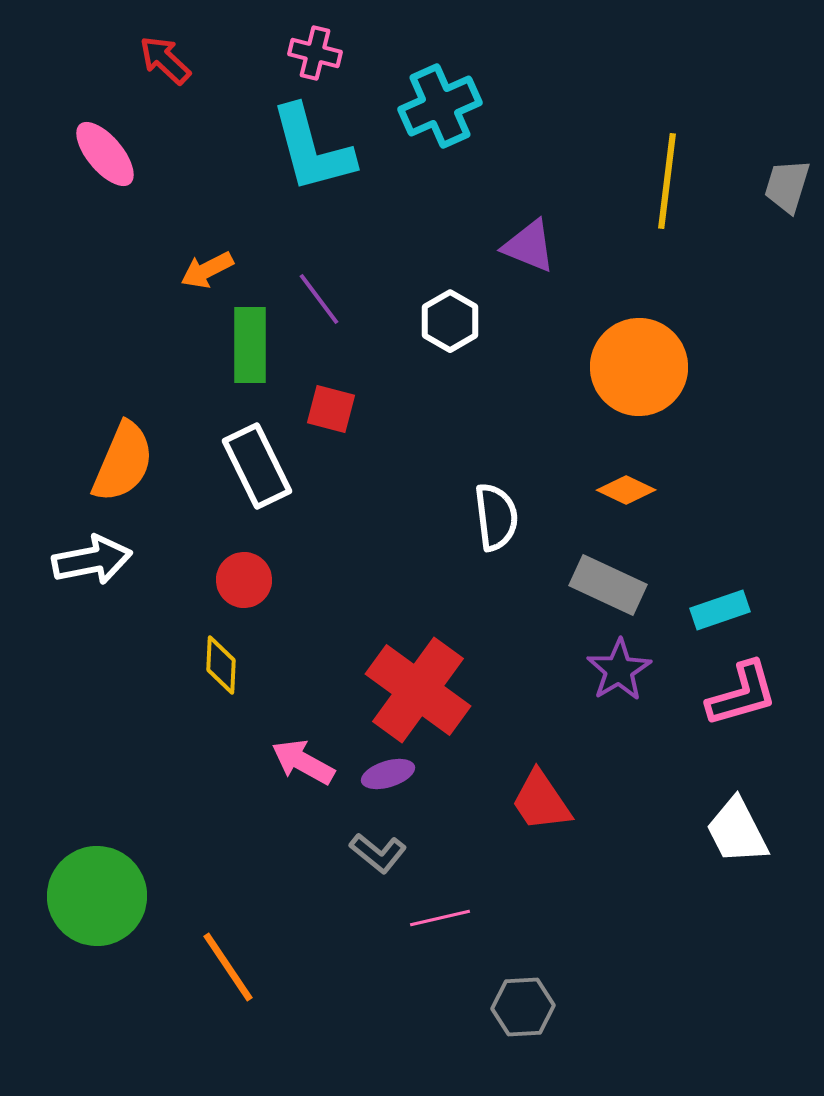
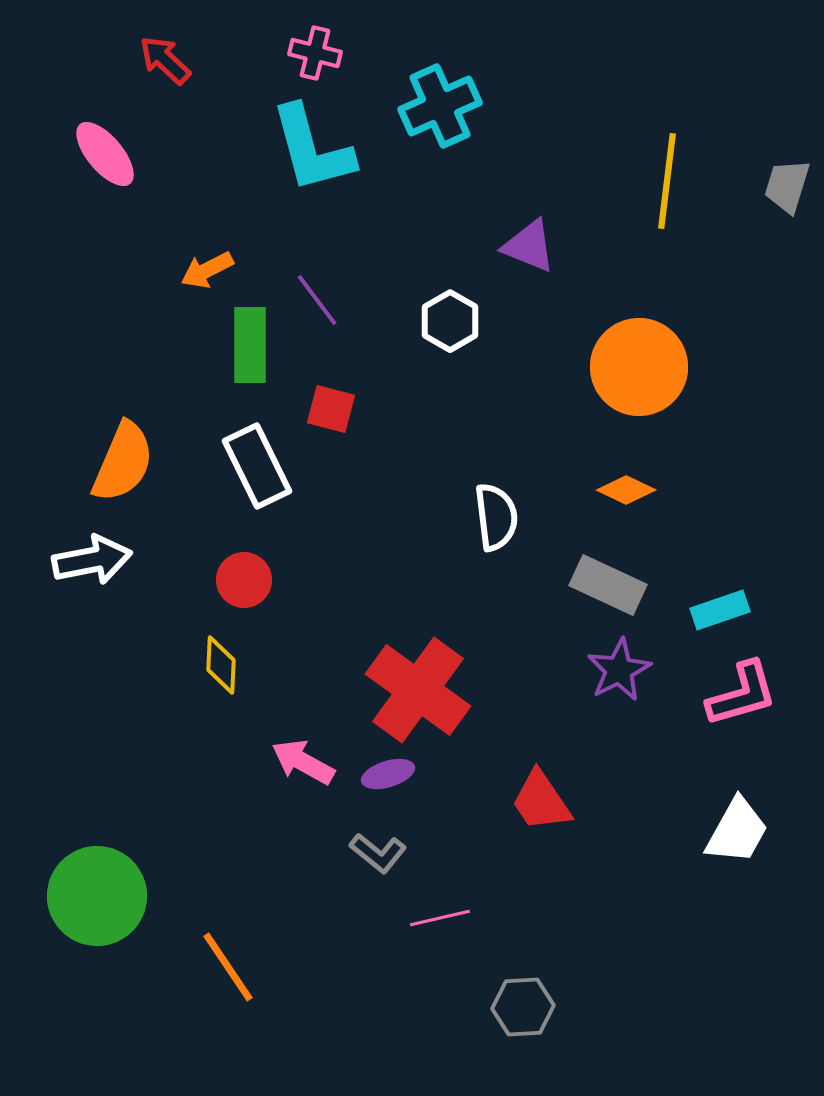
purple line: moved 2 px left, 1 px down
purple star: rotated 4 degrees clockwise
white trapezoid: rotated 124 degrees counterclockwise
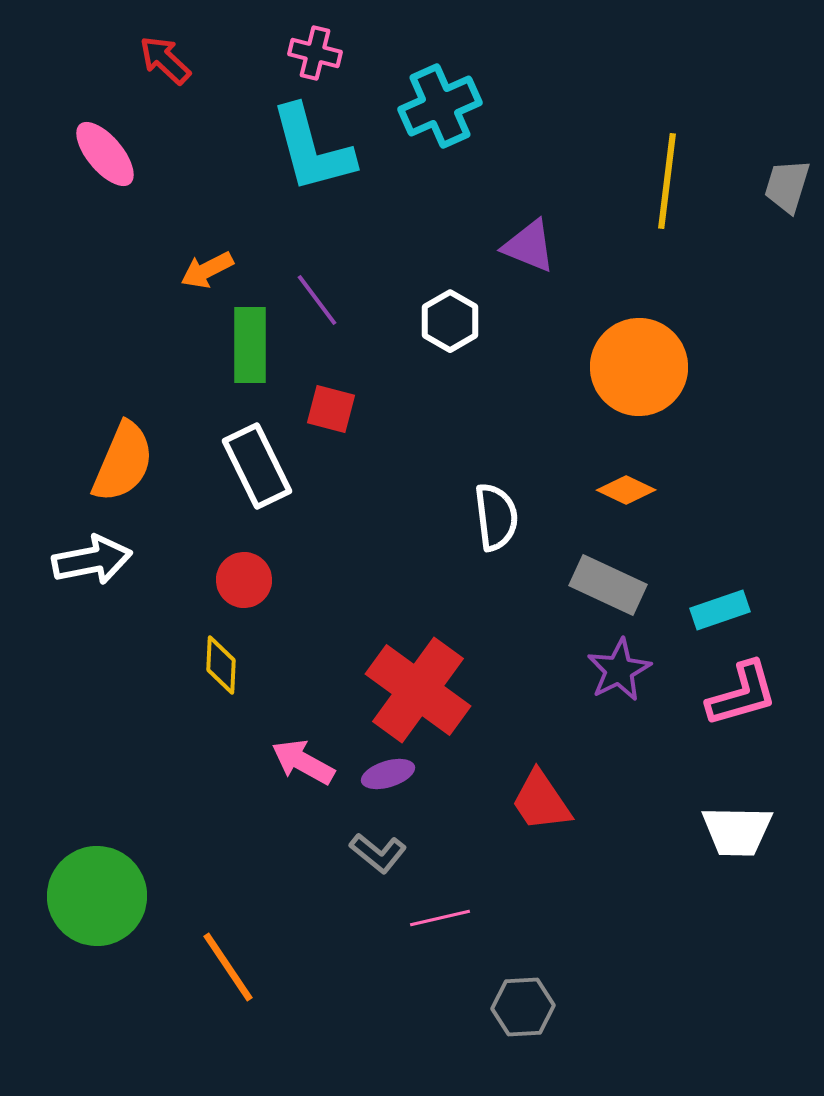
white trapezoid: rotated 62 degrees clockwise
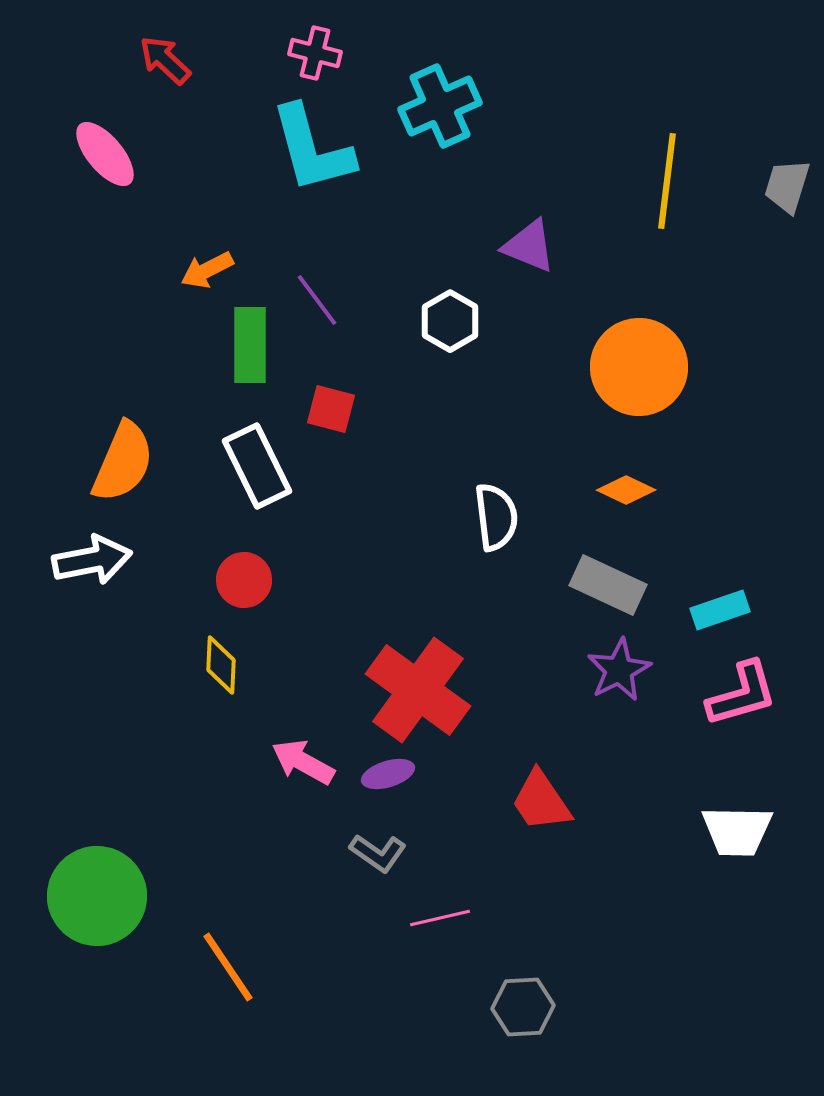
gray L-shape: rotated 4 degrees counterclockwise
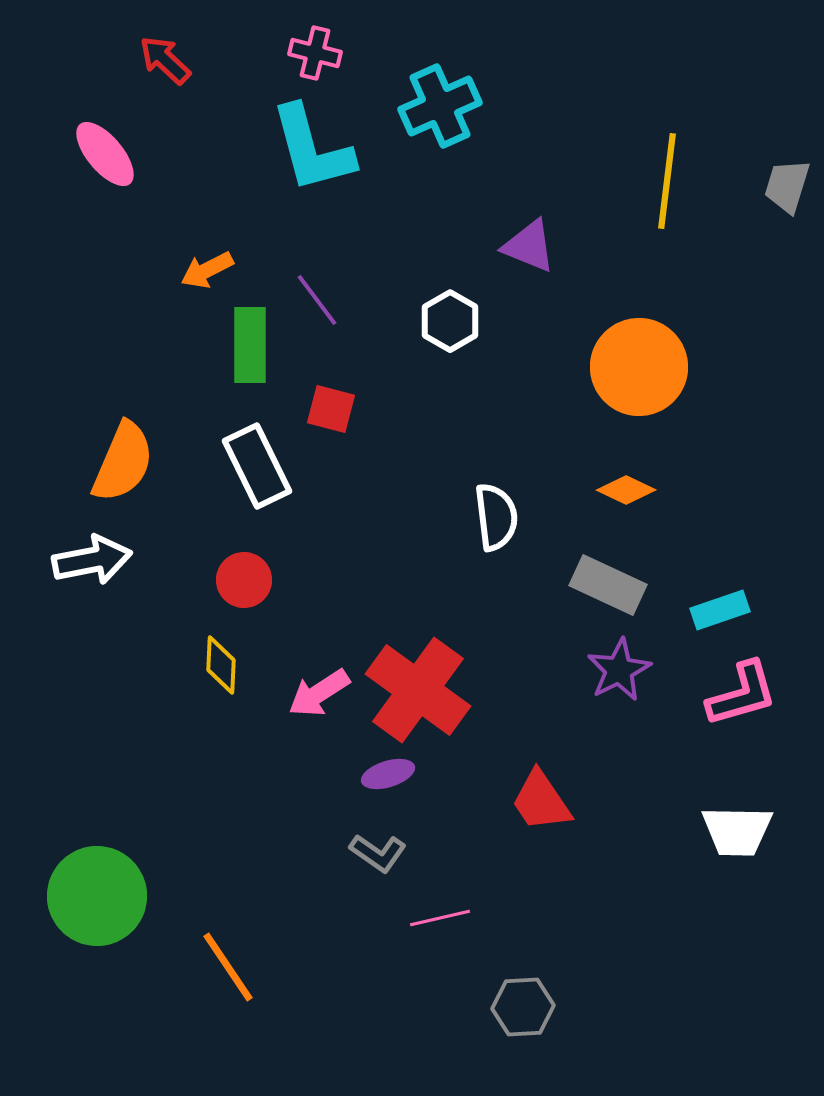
pink arrow: moved 16 px right, 69 px up; rotated 62 degrees counterclockwise
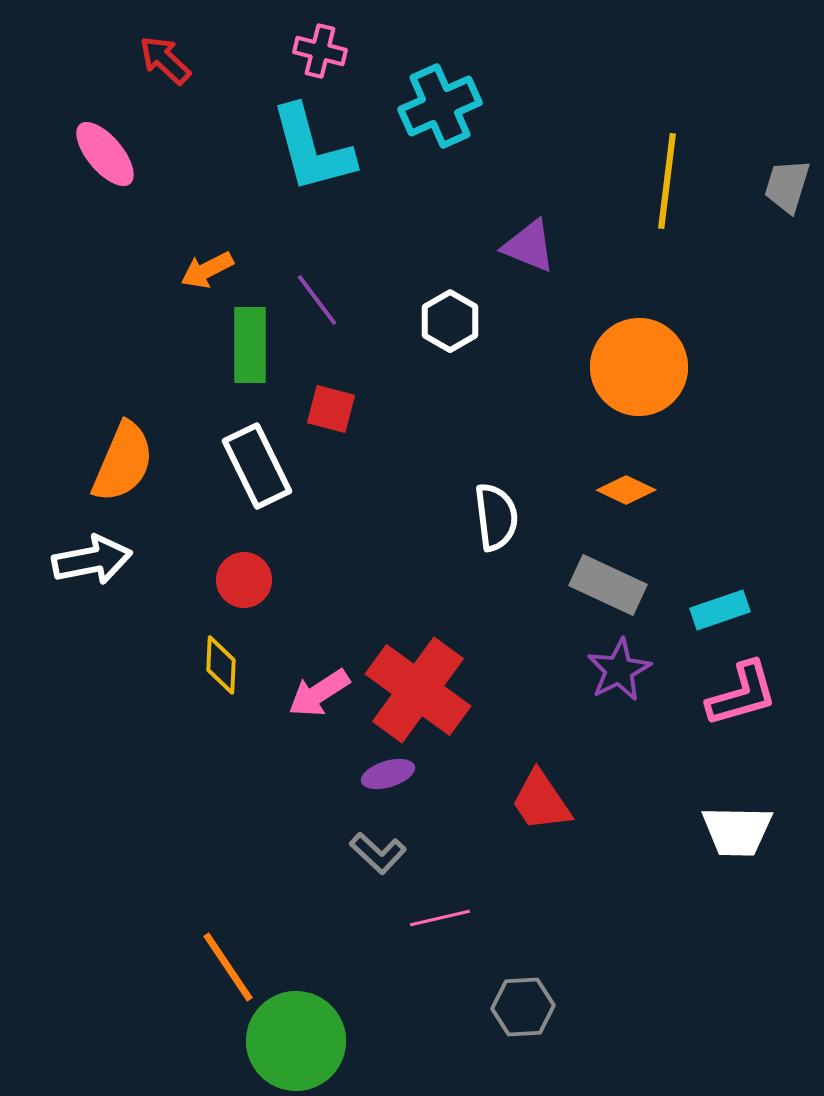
pink cross: moved 5 px right, 2 px up
gray L-shape: rotated 8 degrees clockwise
green circle: moved 199 px right, 145 px down
